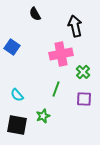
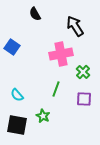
black arrow: rotated 20 degrees counterclockwise
green star: rotated 24 degrees counterclockwise
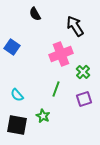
pink cross: rotated 10 degrees counterclockwise
purple square: rotated 21 degrees counterclockwise
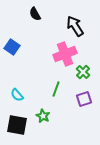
pink cross: moved 4 px right
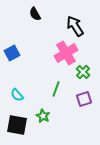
blue square: moved 6 px down; rotated 28 degrees clockwise
pink cross: moved 1 px right, 1 px up; rotated 10 degrees counterclockwise
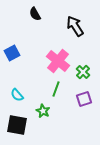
pink cross: moved 8 px left, 8 px down; rotated 20 degrees counterclockwise
green star: moved 5 px up
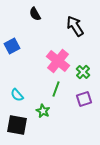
blue square: moved 7 px up
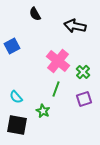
black arrow: rotated 45 degrees counterclockwise
cyan semicircle: moved 1 px left, 2 px down
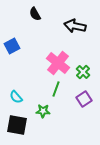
pink cross: moved 2 px down
purple square: rotated 14 degrees counterclockwise
green star: rotated 24 degrees counterclockwise
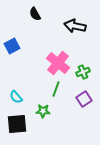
green cross: rotated 24 degrees clockwise
black square: moved 1 px up; rotated 15 degrees counterclockwise
